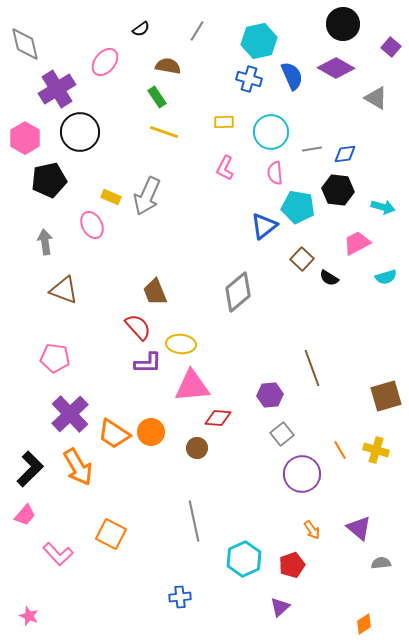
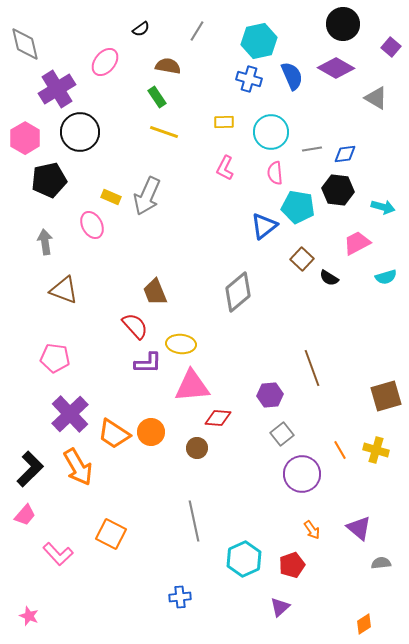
red semicircle at (138, 327): moved 3 px left, 1 px up
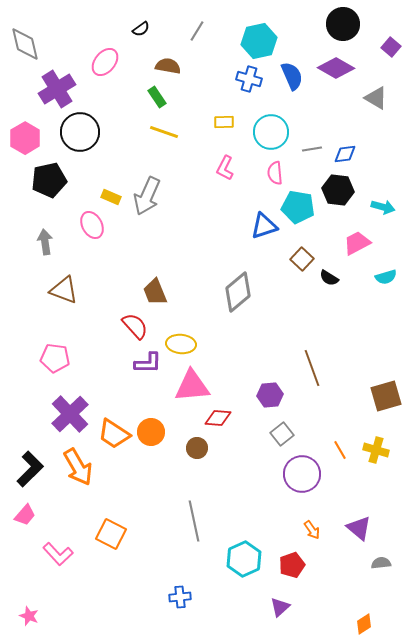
blue triangle at (264, 226): rotated 20 degrees clockwise
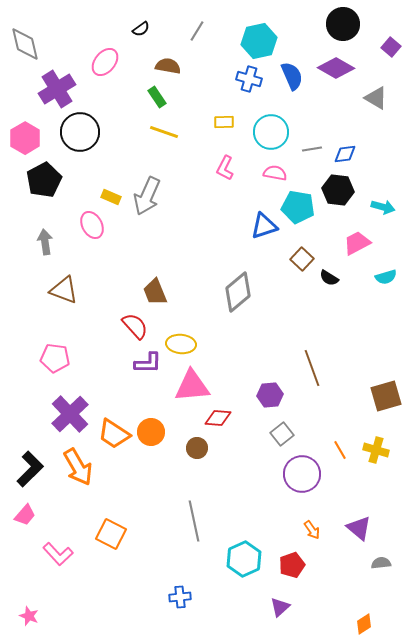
pink semicircle at (275, 173): rotated 105 degrees clockwise
black pentagon at (49, 180): moved 5 px left; rotated 16 degrees counterclockwise
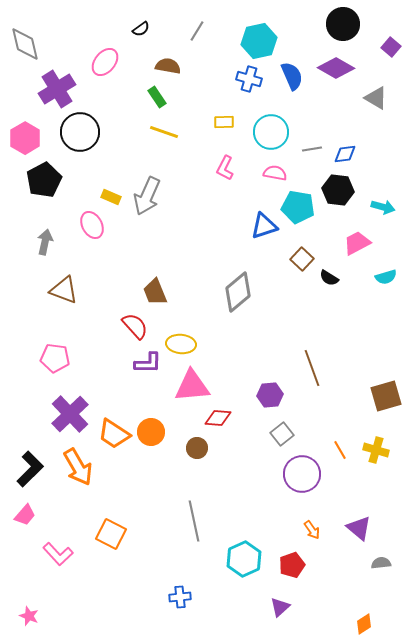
gray arrow at (45, 242): rotated 20 degrees clockwise
